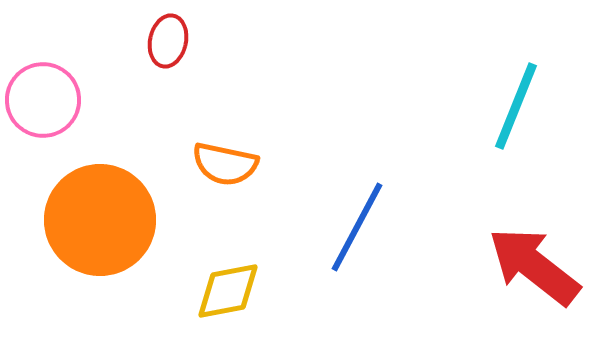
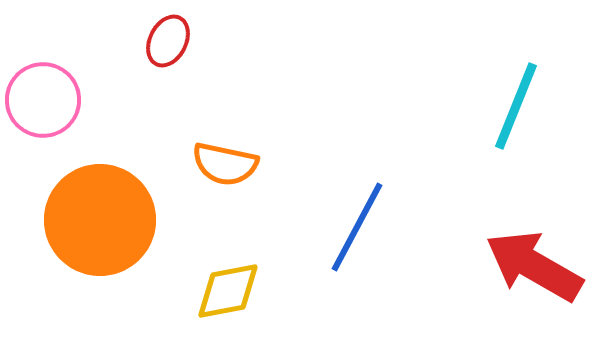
red ellipse: rotated 15 degrees clockwise
red arrow: rotated 8 degrees counterclockwise
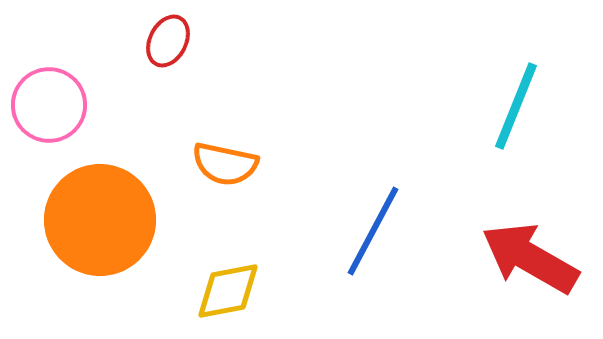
pink circle: moved 6 px right, 5 px down
blue line: moved 16 px right, 4 px down
red arrow: moved 4 px left, 8 px up
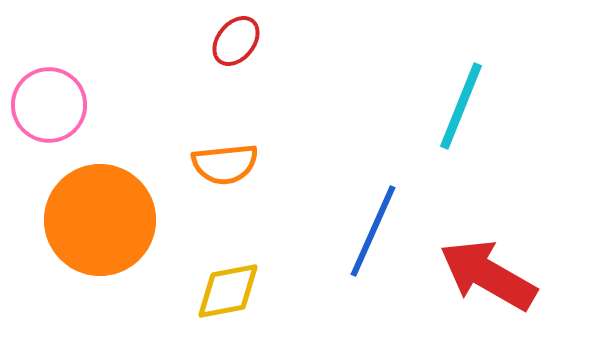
red ellipse: moved 68 px right; rotated 12 degrees clockwise
cyan line: moved 55 px left
orange semicircle: rotated 18 degrees counterclockwise
blue line: rotated 4 degrees counterclockwise
red arrow: moved 42 px left, 17 px down
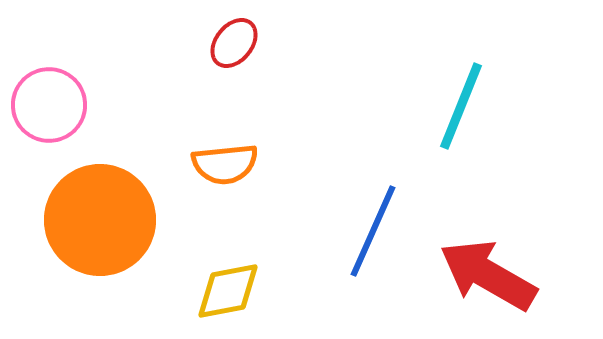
red ellipse: moved 2 px left, 2 px down
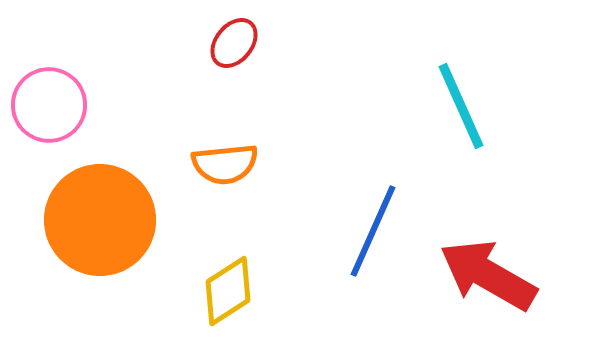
cyan line: rotated 46 degrees counterclockwise
yellow diamond: rotated 22 degrees counterclockwise
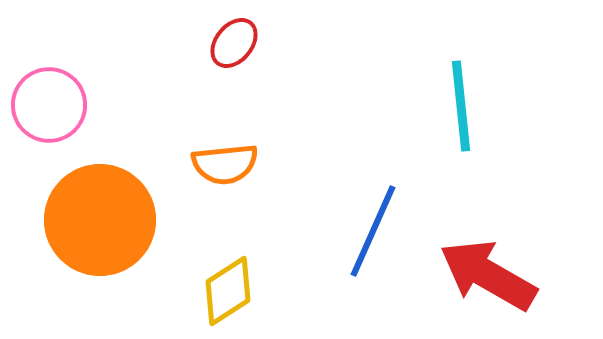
cyan line: rotated 18 degrees clockwise
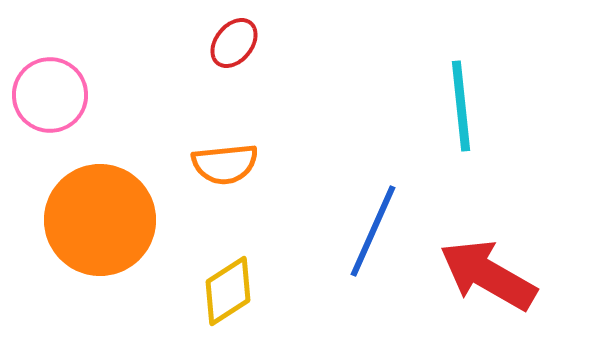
pink circle: moved 1 px right, 10 px up
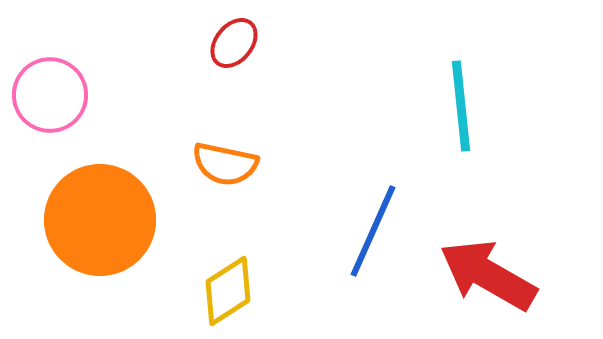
orange semicircle: rotated 18 degrees clockwise
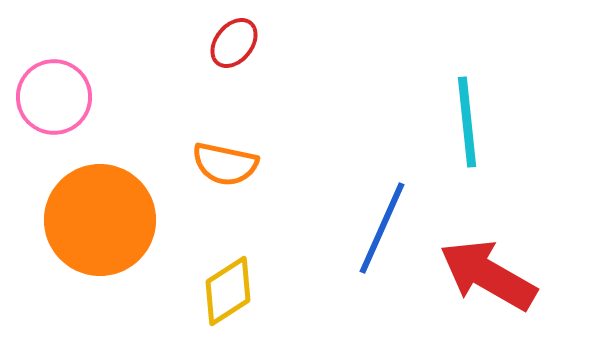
pink circle: moved 4 px right, 2 px down
cyan line: moved 6 px right, 16 px down
blue line: moved 9 px right, 3 px up
